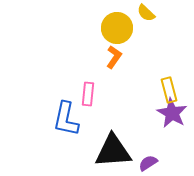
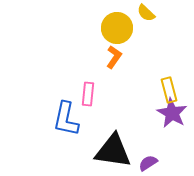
black triangle: rotated 12 degrees clockwise
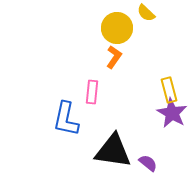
pink rectangle: moved 4 px right, 2 px up
purple semicircle: rotated 72 degrees clockwise
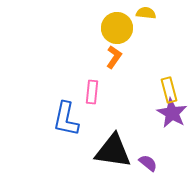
yellow semicircle: rotated 144 degrees clockwise
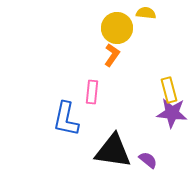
orange L-shape: moved 2 px left, 2 px up
purple star: rotated 24 degrees counterclockwise
purple semicircle: moved 3 px up
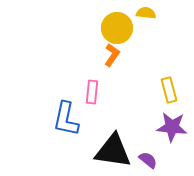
purple star: moved 14 px down
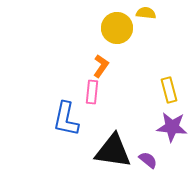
orange L-shape: moved 11 px left, 11 px down
